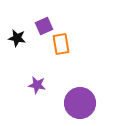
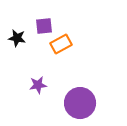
purple square: rotated 18 degrees clockwise
orange rectangle: rotated 70 degrees clockwise
purple star: moved 1 px right; rotated 18 degrees counterclockwise
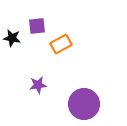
purple square: moved 7 px left
black star: moved 5 px left
purple circle: moved 4 px right, 1 px down
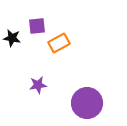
orange rectangle: moved 2 px left, 1 px up
purple circle: moved 3 px right, 1 px up
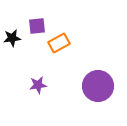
black star: rotated 18 degrees counterclockwise
purple circle: moved 11 px right, 17 px up
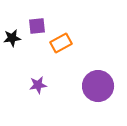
orange rectangle: moved 2 px right
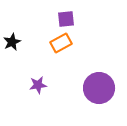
purple square: moved 29 px right, 7 px up
black star: moved 4 px down; rotated 18 degrees counterclockwise
purple circle: moved 1 px right, 2 px down
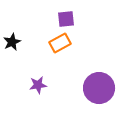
orange rectangle: moved 1 px left
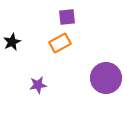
purple square: moved 1 px right, 2 px up
purple circle: moved 7 px right, 10 px up
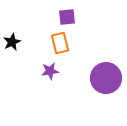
orange rectangle: rotated 75 degrees counterclockwise
purple star: moved 12 px right, 14 px up
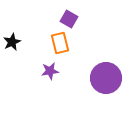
purple square: moved 2 px right, 2 px down; rotated 36 degrees clockwise
